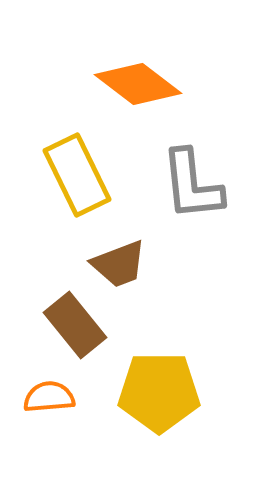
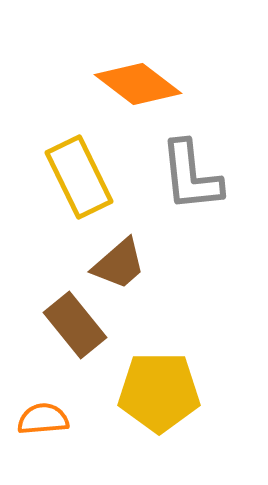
yellow rectangle: moved 2 px right, 2 px down
gray L-shape: moved 1 px left, 9 px up
brown trapezoid: rotated 20 degrees counterclockwise
orange semicircle: moved 6 px left, 22 px down
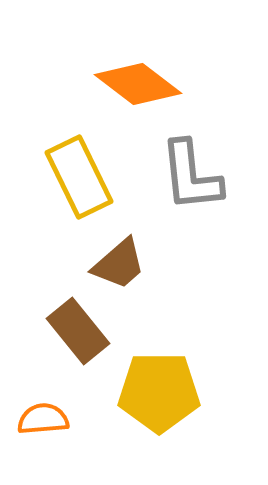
brown rectangle: moved 3 px right, 6 px down
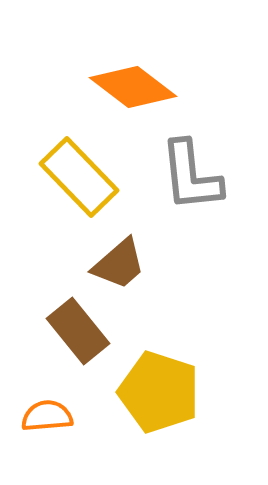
orange diamond: moved 5 px left, 3 px down
yellow rectangle: rotated 18 degrees counterclockwise
yellow pentagon: rotated 18 degrees clockwise
orange semicircle: moved 4 px right, 3 px up
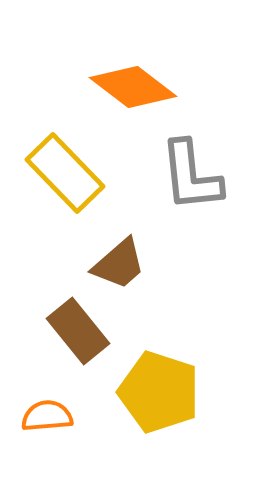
yellow rectangle: moved 14 px left, 4 px up
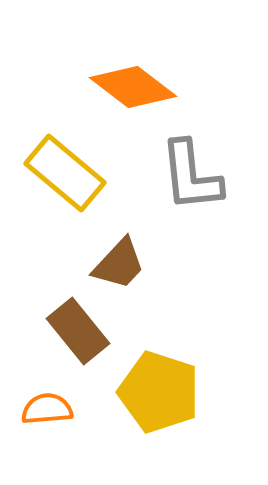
yellow rectangle: rotated 6 degrees counterclockwise
brown trapezoid: rotated 6 degrees counterclockwise
orange semicircle: moved 7 px up
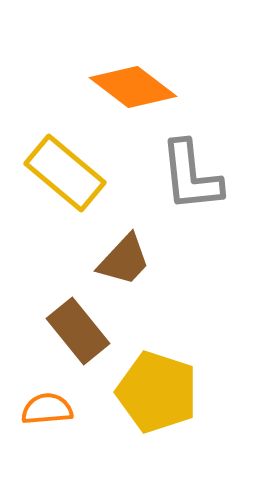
brown trapezoid: moved 5 px right, 4 px up
yellow pentagon: moved 2 px left
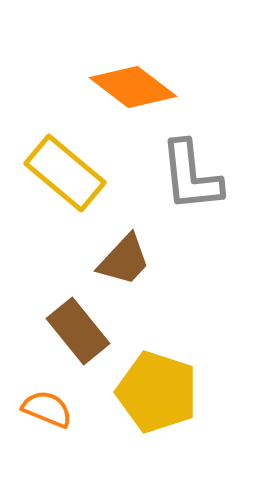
orange semicircle: rotated 27 degrees clockwise
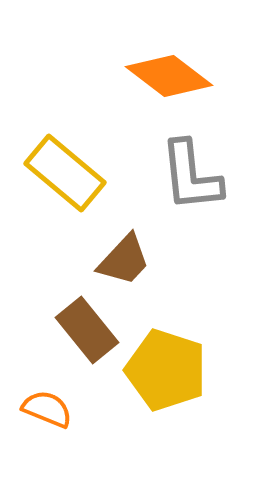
orange diamond: moved 36 px right, 11 px up
brown rectangle: moved 9 px right, 1 px up
yellow pentagon: moved 9 px right, 22 px up
